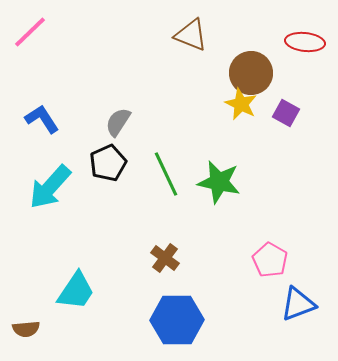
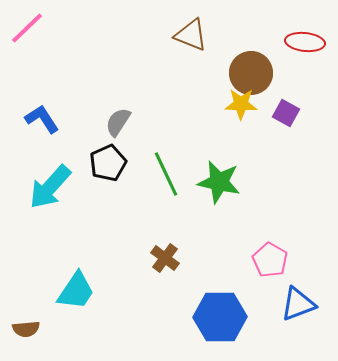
pink line: moved 3 px left, 4 px up
yellow star: rotated 24 degrees counterclockwise
blue hexagon: moved 43 px right, 3 px up
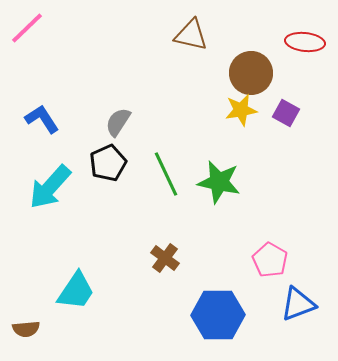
brown triangle: rotated 9 degrees counterclockwise
yellow star: moved 6 px down; rotated 12 degrees counterclockwise
blue hexagon: moved 2 px left, 2 px up
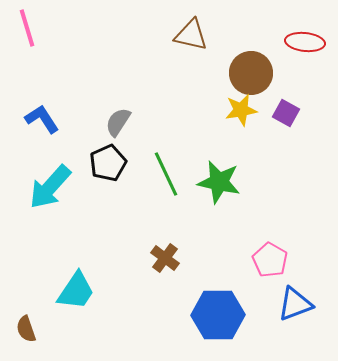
pink line: rotated 63 degrees counterclockwise
blue triangle: moved 3 px left
brown semicircle: rotated 76 degrees clockwise
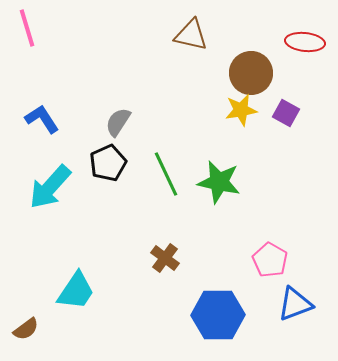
brown semicircle: rotated 108 degrees counterclockwise
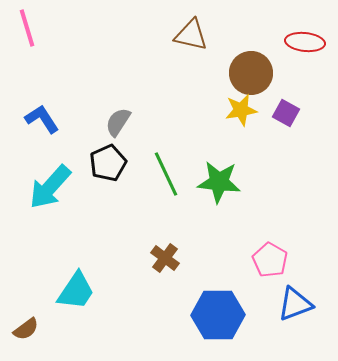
green star: rotated 6 degrees counterclockwise
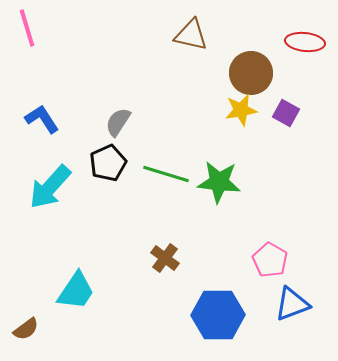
green line: rotated 48 degrees counterclockwise
blue triangle: moved 3 px left
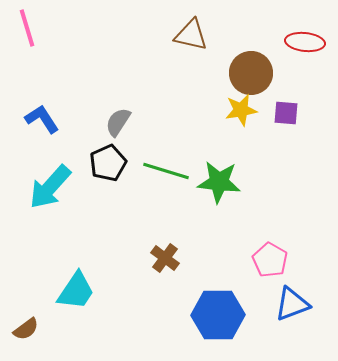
purple square: rotated 24 degrees counterclockwise
green line: moved 3 px up
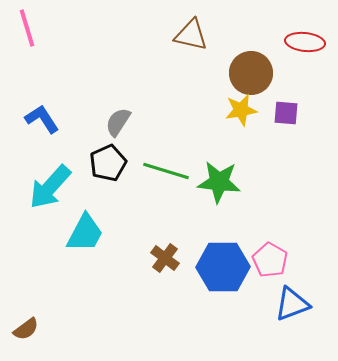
cyan trapezoid: moved 9 px right, 58 px up; rotated 6 degrees counterclockwise
blue hexagon: moved 5 px right, 48 px up
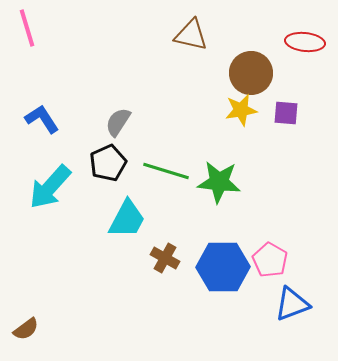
cyan trapezoid: moved 42 px right, 14 px up
brown cross: rotated 8 degrees counterclockwise
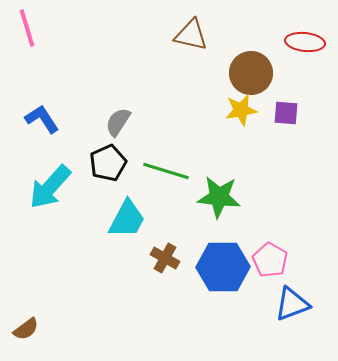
green star: moved 15 px down
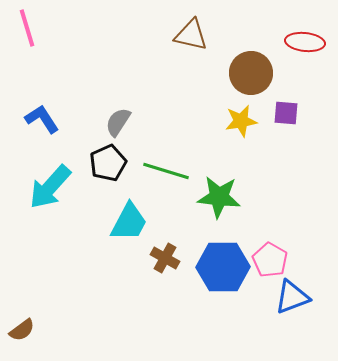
yellow star: moved 11 px down
cyan trapezoid: moved 2 px right, 3 px down
blue triangle: moved 7 px up
brown semicircle: moved 4 px left, 1 px down
